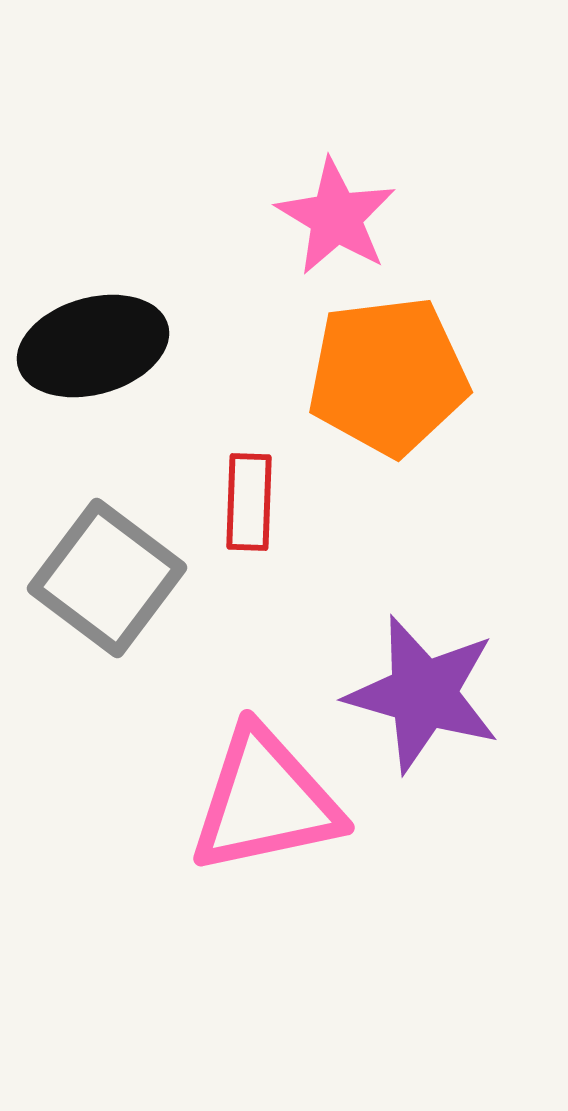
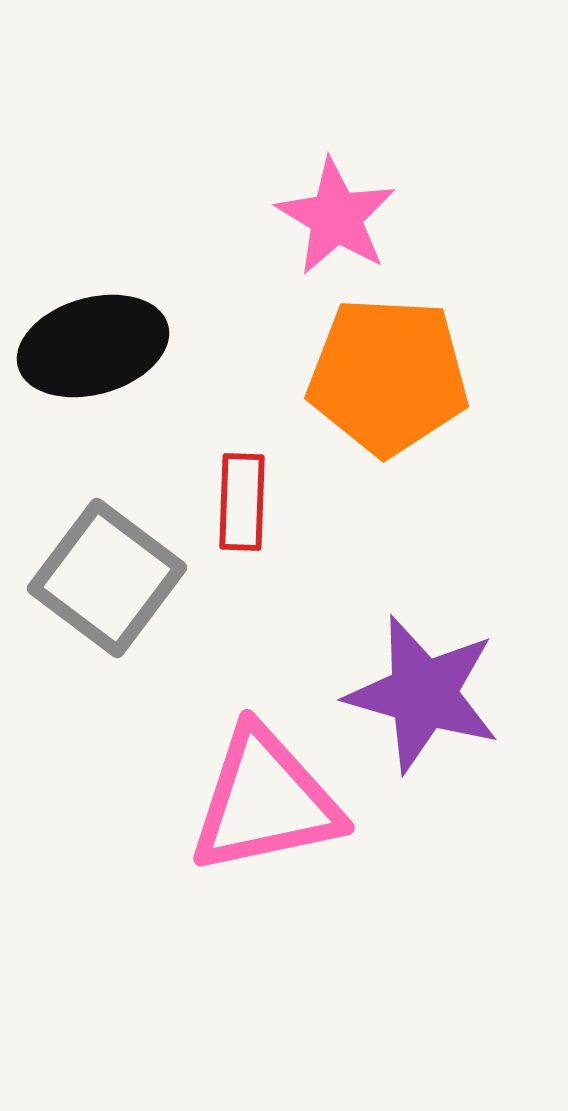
orange pentagon: rotated 10 degrees clockwise
red rectangle: moved 7 px left
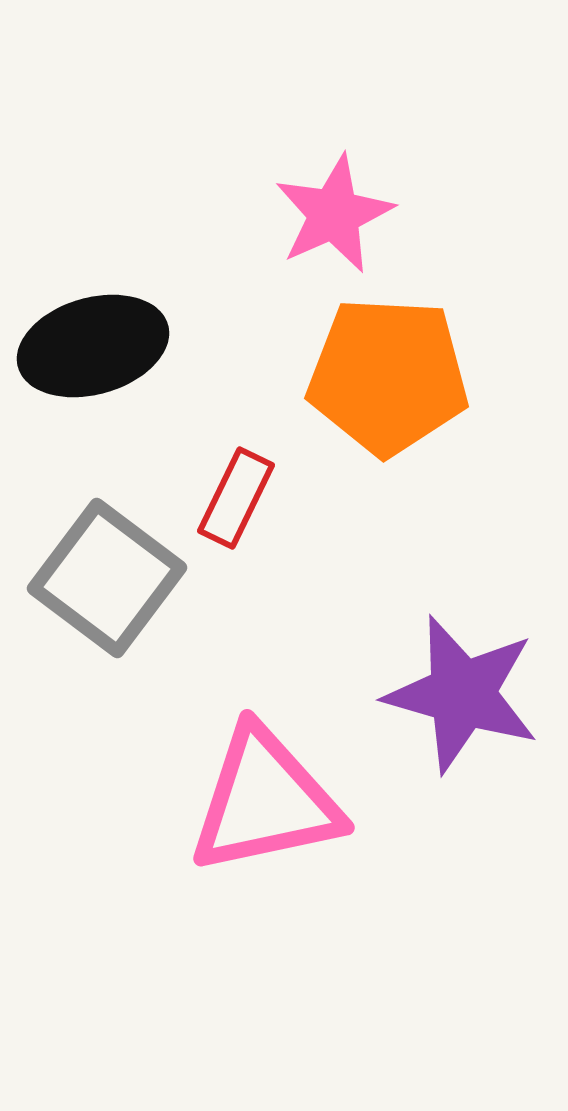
pink star: moved 2 px left, 3 px up; rotated 17 degrees clockwise
red rectangle: moved 6 px left, 4 px up; rotated 24 degrees clockwise
purple star: moved 39 px right
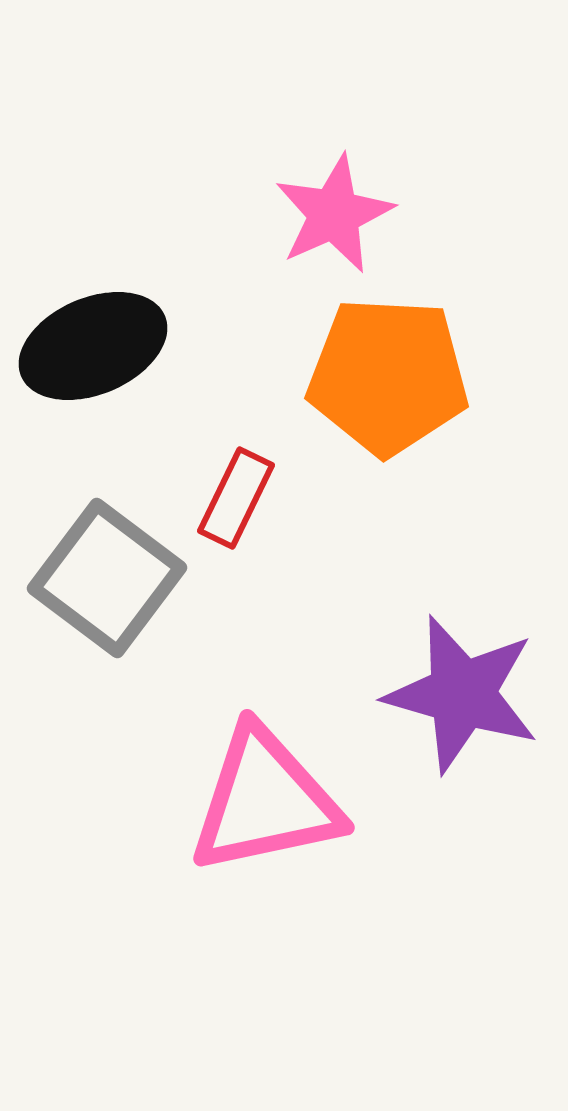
black ellipse: rotated 7 degrees counterclockwise
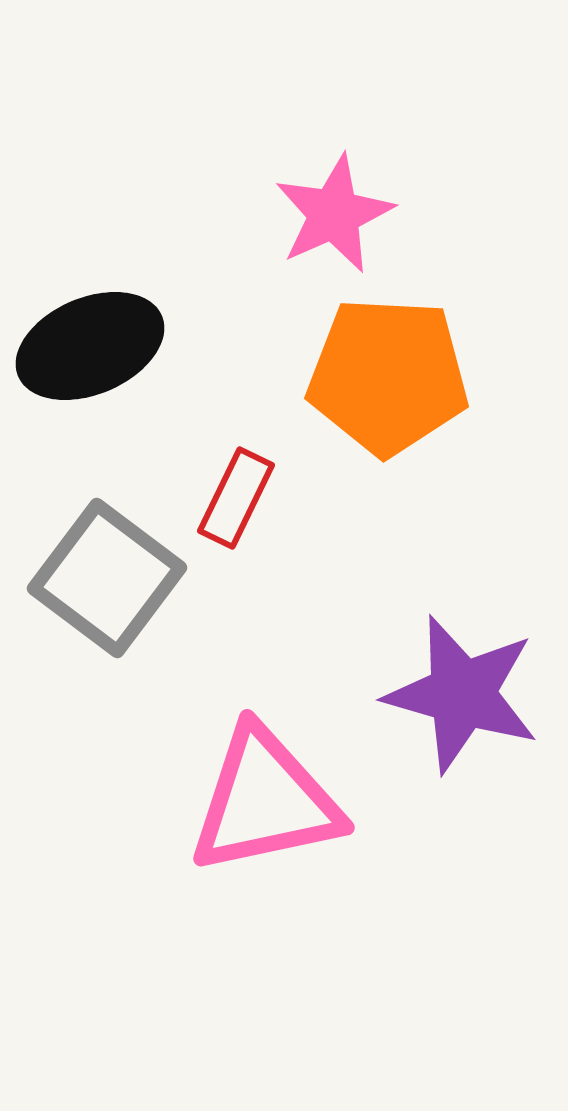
black ellipse: moved 3 px left
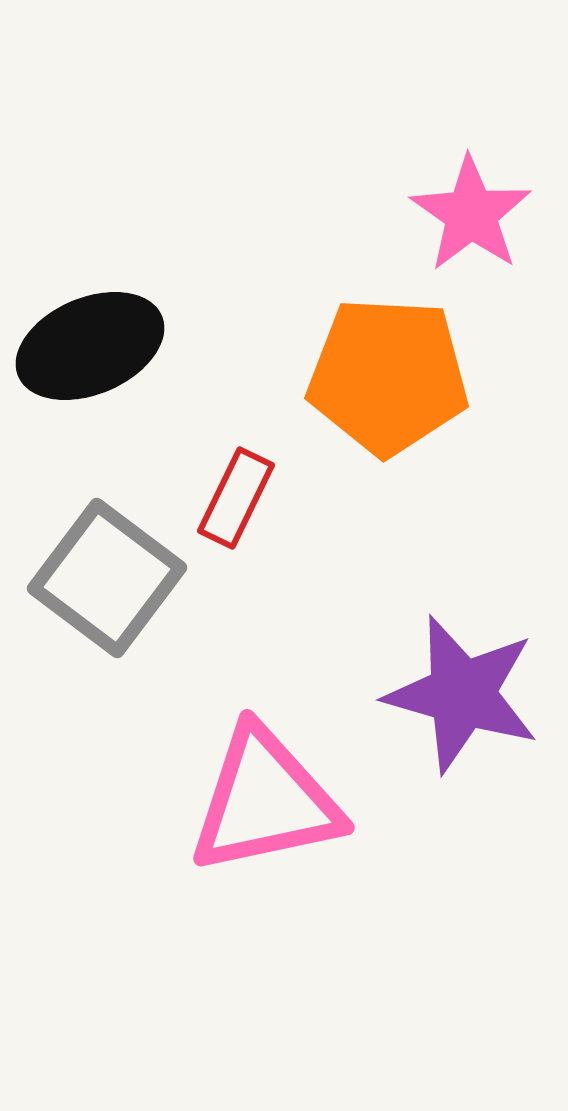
pink star: moved 137 px right; rotated 13 degrees counterclockwise
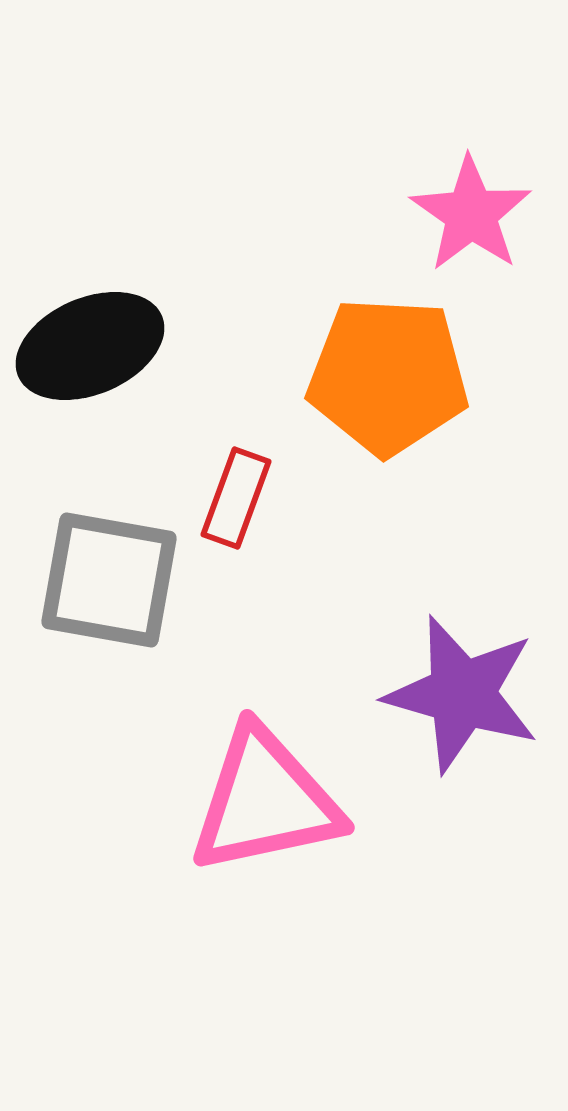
red rectangle: rotated 6 degrees counterclockwise
gray square: moved 2 px right, 2 px down; rotated 27 degrees counterclockwise
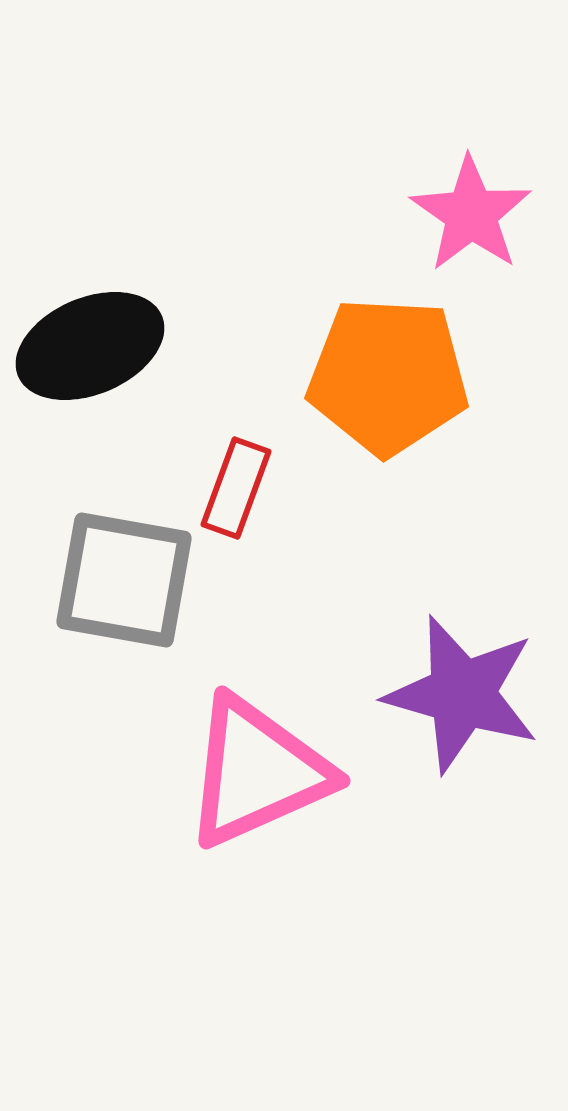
red rectangle: moved 10 px up
gray square: moved 15 px right
pink triangle: moved 8 px left, 29 px up; rotated 12 degrees counterclockwise
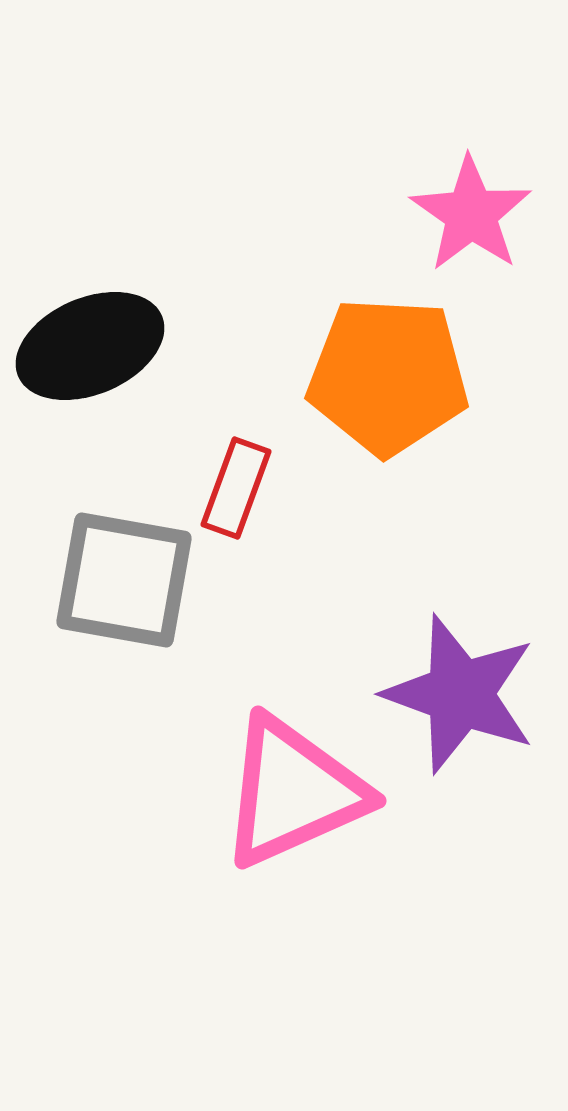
purple star: moved 2 px left; rotated 4 degrees clockwise
pink triangle: moved 36 px right, 20 px down
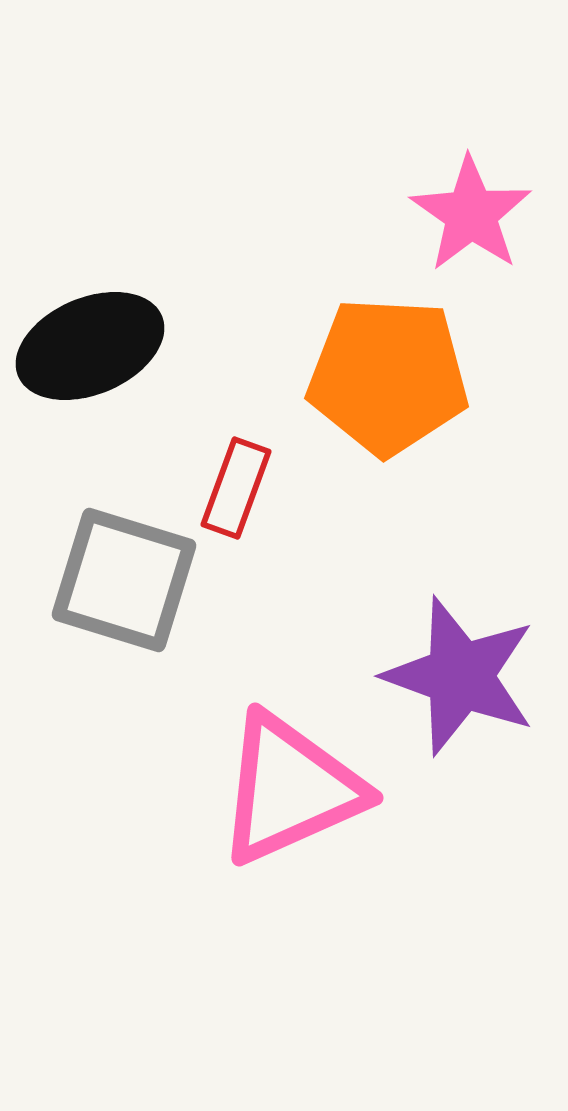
gray square: rotated 7 degrees clockwise
purple star: moved 18 px up
pink triangle: moved 3 px left, 3 px up
